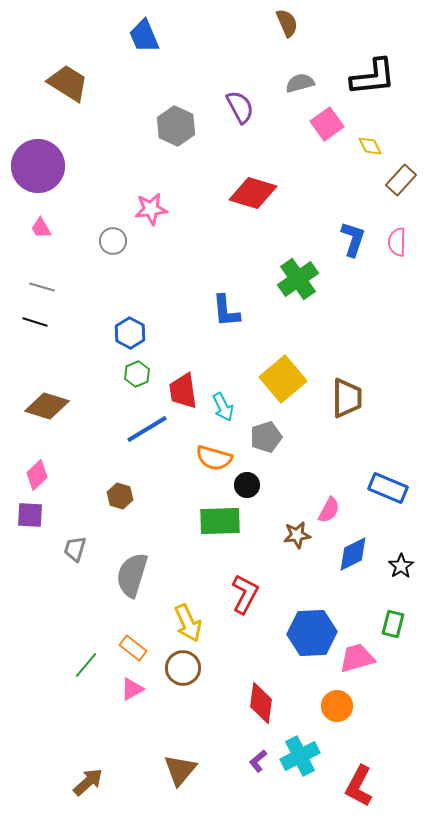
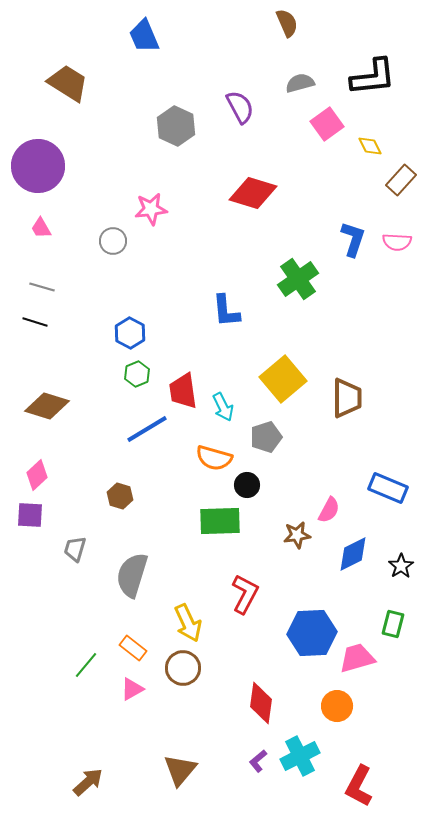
pink semicircle at (397, 242): rotated 88 degrees counterclockwise
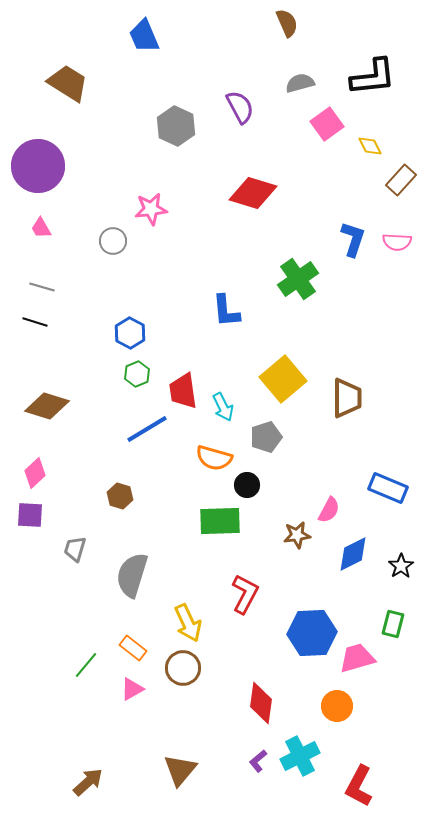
pink diamond at (37, 475): moved 2 px left, 2 px up
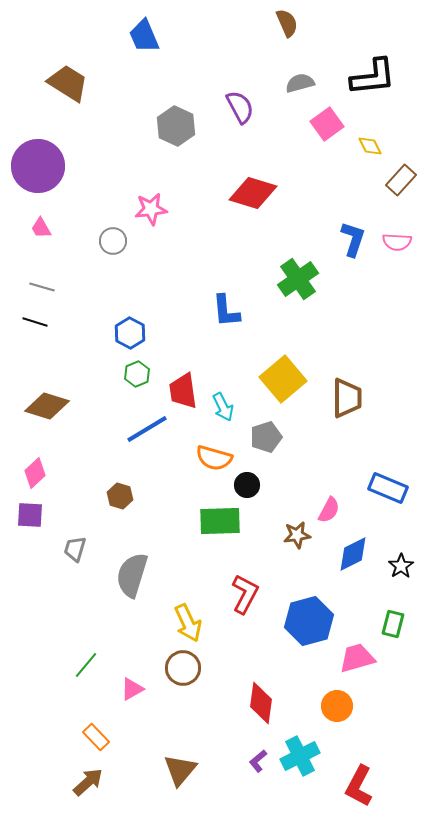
blue hexagon at (312, 633): moved 3 px left, 12 px up; rotated 12 degrees counterclockwise
orange rectangle at (133, 648): moved 37 px left, 89 px down; rotated 8 degrees clockwise
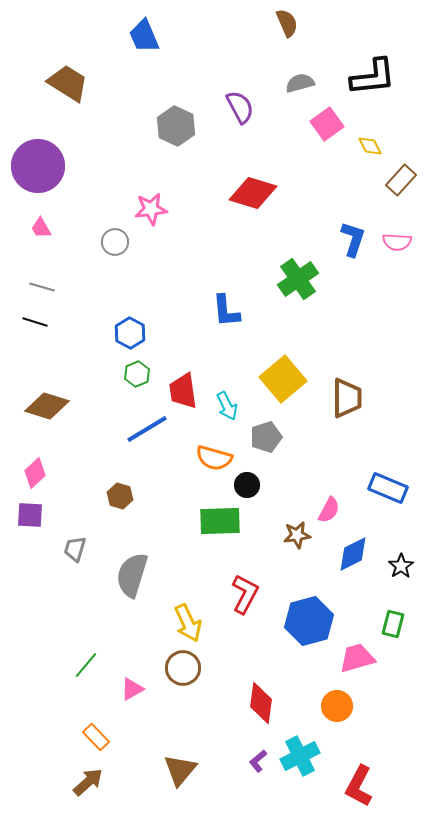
gray circle at (113, 241): moved 2 px right, 1 px down
cyan arrow at (223, 407): moved 4 px right, 1 px up
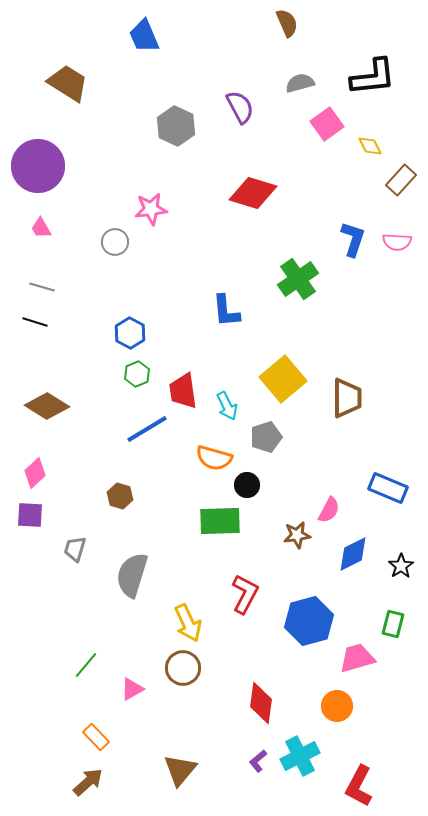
brown diamond at (47, 406): rotated 15 degrees clockwise
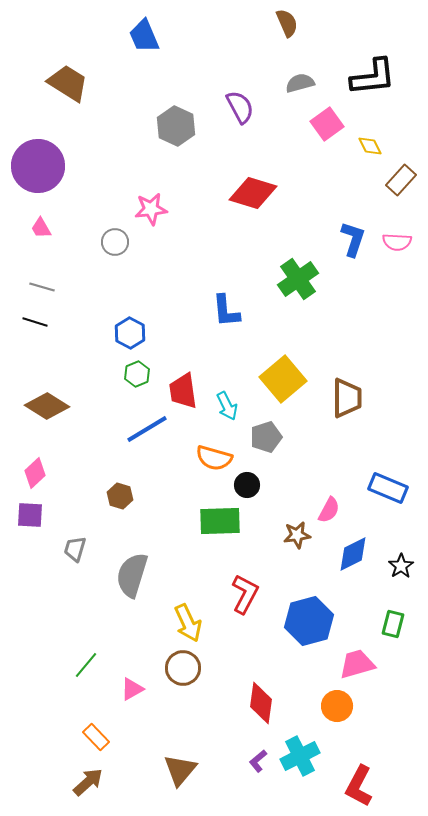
pink trapezoid at (357, 658): moved 6 px down
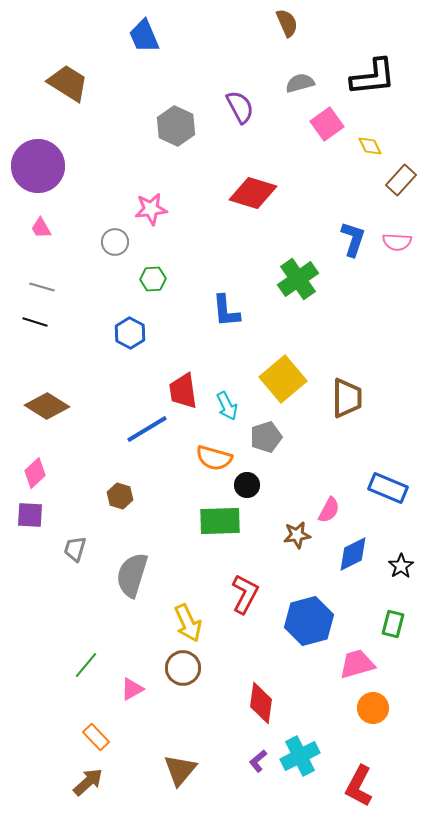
green hexagon at (137, 374): moved 16 px right, 95 px up; rotated 20 degrees clockwise
orange circle at (337, 706): moved 36 px right, 2 px down
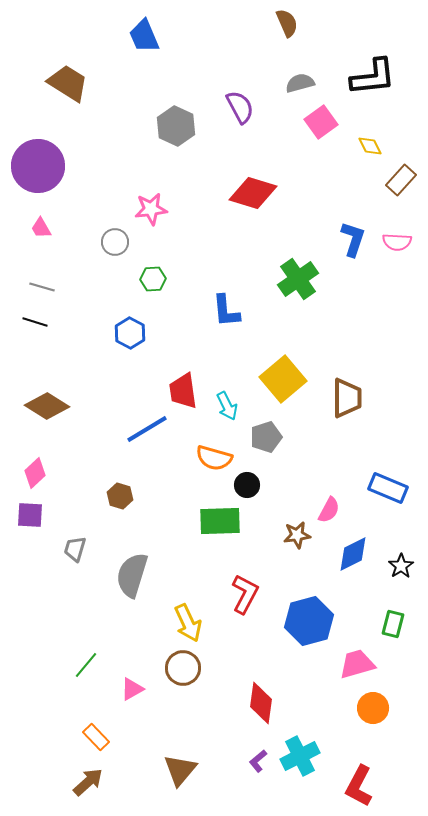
pink square at (327, 124): moved 6 px left, 2 px up
